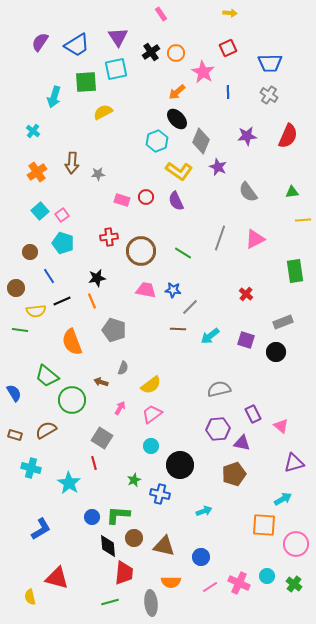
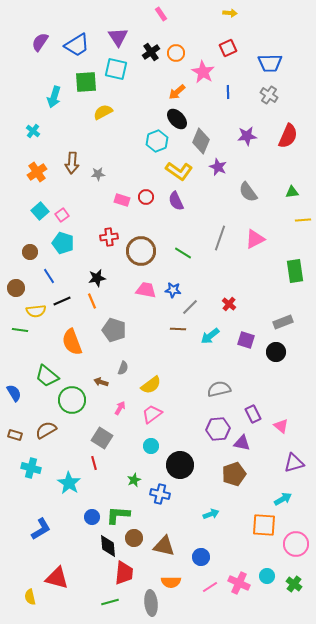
cyan square at (116, 69): rotated 25 degrees clockwise
red cross at (246, 294): moved 17 px left, 10 px down
cyan arrow at (204, 511): moved 7 px right, 3 px down
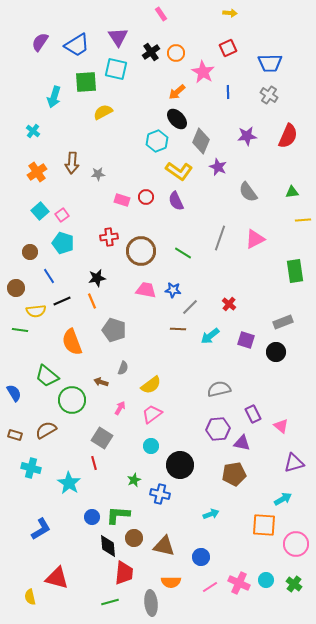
brown pentagon at (234, 474): rotated 10 degrees clockwise
cyan circle at (267, 576): moved 1 px left, 4 px down
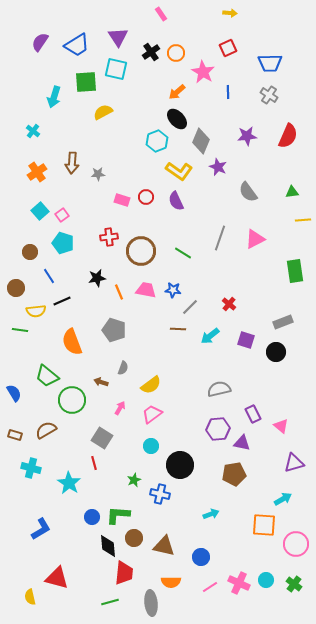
orange line at (92, 301): moved 27 px right, 9 px up
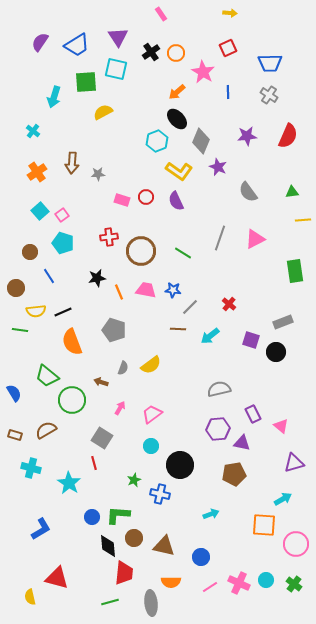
black line at (62, 301): moved 1 px right, 11 px down
purple square at (246, 340): moved 5 px right
yellow semicircle at (151, 385): moved 20 px up
